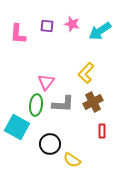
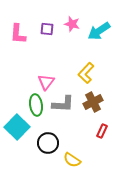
purple square: moved 3 px down
cyan arrow: moved 1 px left
green ellipse: rotated 15 degrees counterclockwise
cyan square: rotated 15 degrees clockwise
red rectangle: rotated 24 degrees clockwise
black circle: moved 2 px left, 1 px up
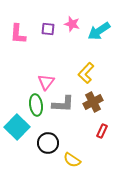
purple square: moved 1 px right
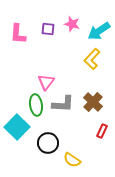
yellow L-shape: moved 6 px right, 14 px up
brown cross: rotated 18 degrees counterclockwise
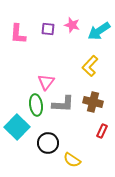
pink star: moved 1 px down
yellow L-shape: moved 2 px left, 7 px down
brown cross: rotated 30 degrees counterclockwise
